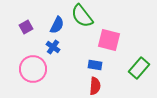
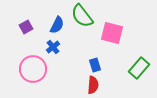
pink square: moved 3 px right, 7 px up
blue cross: rotated 16 degrees clockwise
blue rectangle: rotated 64 degrees clockwise
red semicircle: moved 2 px left, 1 px up
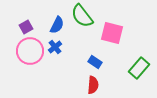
blue cross: moved 2 px right
blue rectangle: moved 3 px up; rotated 40 degrees counterclockwise
pink circle: moved 3 px left, 18 px up
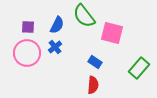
green semicircle: moved 2 px right
purple square: moved 2 px right; rotated 32 degrees clockwise
pink circle: moved 3 px left, 2 px down
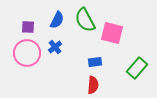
green semicircle: moved 1 px right, 4 px down; rotated 10 degrees clockwise
blue semicircle: moved 5 px up
blue rectangle: rotated 40 degrees counterclockwise
green rectangle: moved 2 px left
